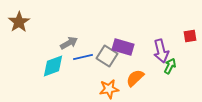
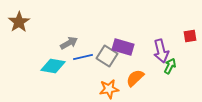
cyan diamond: rotated 30 degrees clockwise
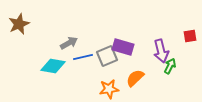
brown star: moved 2 px down; rotated 10 degrees clockwise
gray square: rotated 35 degrees clockwise
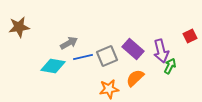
brown star: moved 3 px down; rotated 15 degrees clockwise
red square: rotated 16 degrees counterclockwise
purple rectangle: moved 10 px right, 2 px down; rotated 25 degrees clockwise
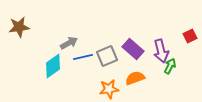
cyan diamond: rotated 45 degrees counterclockwise
orange semicircle: rotated 24 degrees clockwise
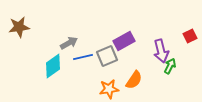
purple rectangle: moved 9 px left, 8 px up; rotated 70 degrees counterclockwise
orange semicircle: moved 1 px left, 2 px down; rotated 144 degrees clockwise
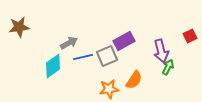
green arrow: moved 2 px left, 1 px down
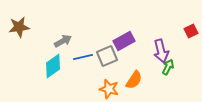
red square: moved 1 px right, 5 px up
gray arrow: moved 6 px left, 2 px up
orange star: rotated 24 degrees clockwise
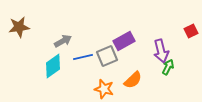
orange semicircle: moved 1 px left; rotated 12 degrees clockwise
orange star: moved 5 px left
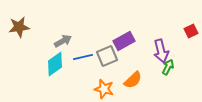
cyan diamond: moved 2 px right, 2 px up
